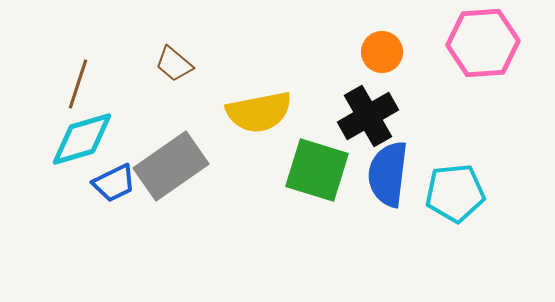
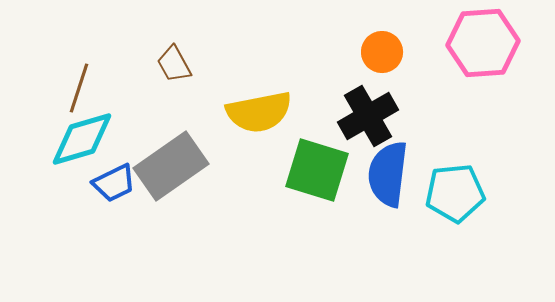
brown trapezoid: rotated 21 degrees clockwise
brown line: moved 1 px right, 4 px down
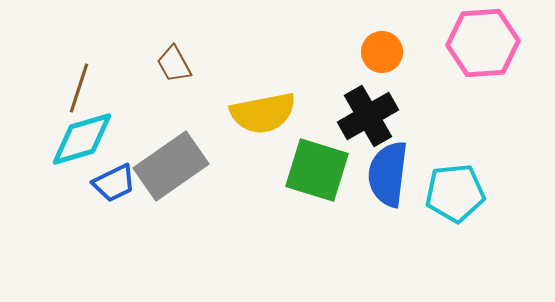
yellow semicircle: moved 4 px right, 1 px down
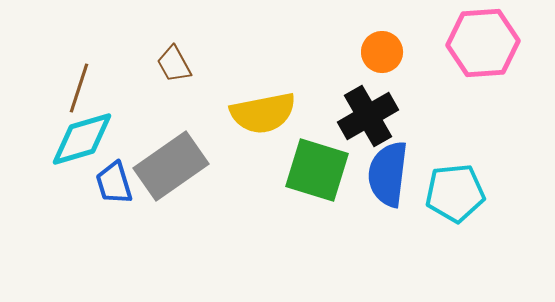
blue trapezoid: rotated 99 degrees clockwise
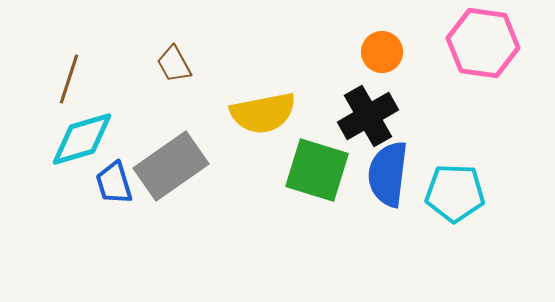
pink hexagon: rotated 12 degrees clockwise
brown line: moved 10 px left, 9 px up
cyan pentagon: rotated 8 degrees clockwise
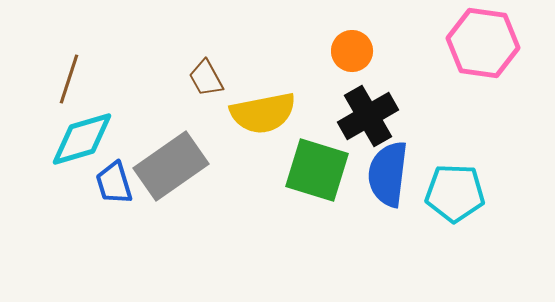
orange circle: moved 30 px left, 1 px up
brown trapezoid: moved 32 px right, 14 px down
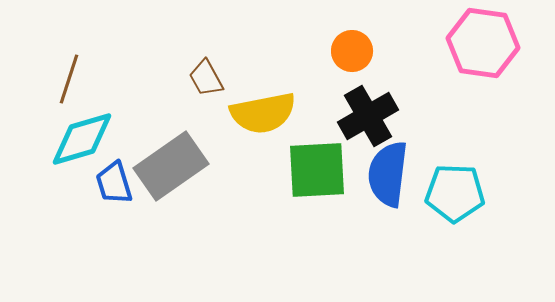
green square: rotated 20 degrees counterclockwise
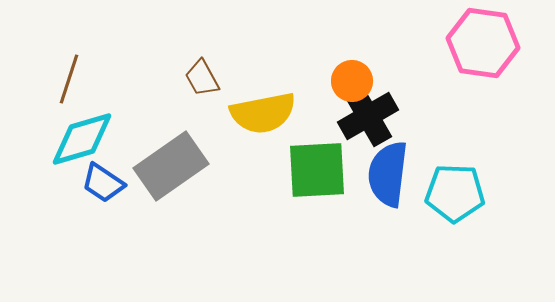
orange circle: moved 30 px down
brown trapezoid: moved 4 px left
blue trapezoid: moved 11 px left; rotated 39 degrees counterclockwise
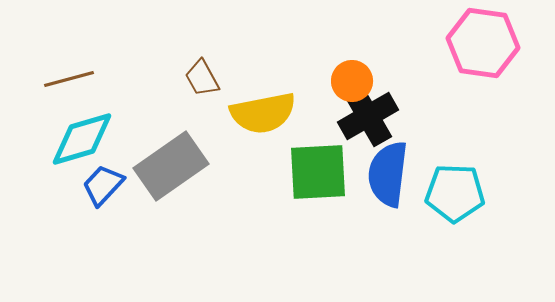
brown line: rotated 57 degrees clockwise
green square: moved 1 px right, 2 px down
blue trapezoid: moved 2 px down; rotated 99 degrees clockwise
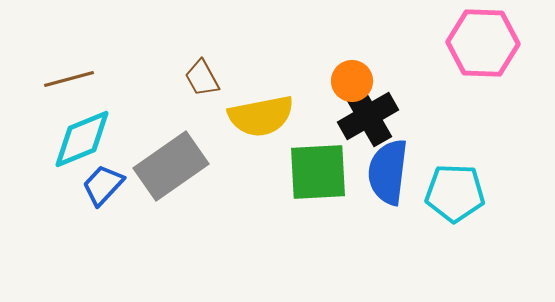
pink hexagon: rotated 6 degrees counterclockwise
yellow semicircle: moved 2 px left, 3 px down
cyan diamond: rotated 6 degrees counterclockwise
blue semicircle: moved 2 px up
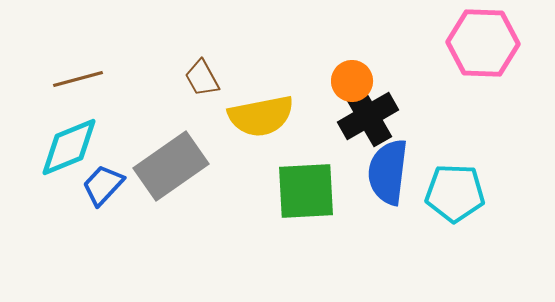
brown line: moved 9 px right
cyan diamond: moved 13 px left, 8 px down
green square: moved 12 px left, 19 px down
